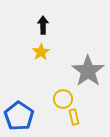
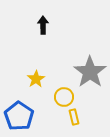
yellow star: moved 5 px left, 27 px down
gray star: moved 2 px right, 1 px down
yellow circle: moved 1 px right, 2 px up
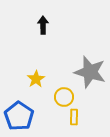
gray star: rotated 20 degrees counterclockwise
yellow rectangle: rotated 14 degrees clockwise
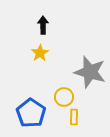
yellow star: moved 4 px right, 26 px up
blue pentagon: moved 12 px right, 3 px up
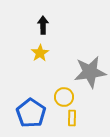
gray star: rotated 24 degrees counterclockwise
yellow rectangle: moved 2 px left, 1 px down
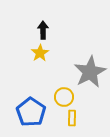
black arrow: moved 5 px down
gray star: rotated 20 degrees counterclockwise
blue pentagon: moved 1 px up
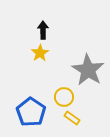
gray star: moved 2 px left, 2 px up; rotated 12 degrees counterclockwise
yellow rectangle: rotated 56 degrees counterclockwise
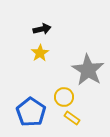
black arrow: moved 1 px left, 1 px up; rotated 78 degrees clockwise
